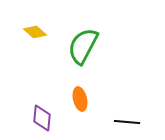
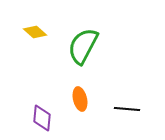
black line: moved 13 px up
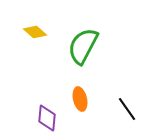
black line: rotated 50 degrees clockwise
purple diamond: moved 5 px right
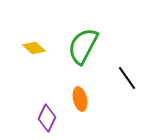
yellow diamond: moved 1 px left, 16 px down
black line: moved 31 px up
purple diamond: rotated 20 degrees clockwise
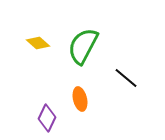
yellow diamond: moved 4 px right, 5 px up
black line: moved 1 px left; rotated 15 degrees counterclockwise
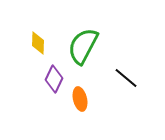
yellow diamond: rotated 50 degrees clockwise
purple diamond: moved 7 px right, 39 px up
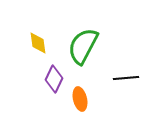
yellow diamond: rotated 10 degrees counterclockwise
black line: rotated 45 degrees counterclockwise
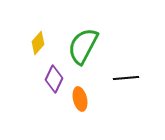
yellow diamond: rotated 50 degrees clockwise
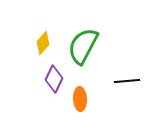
yellow diamond: moved 5 px right
black line: moved 1 px right, 3 px down
orange ellipse: rotated 10 degrees clockwise
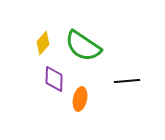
green semicircle: rotated 84 degrees counterclockwise
purple diamond: rotated 24 degrees counterclockwise
orange ellipse: rotated 15 degrees clockwise
